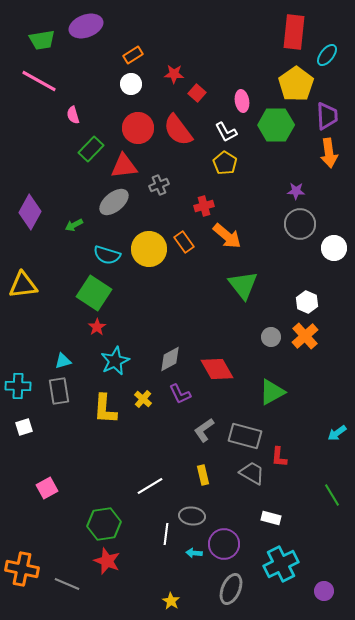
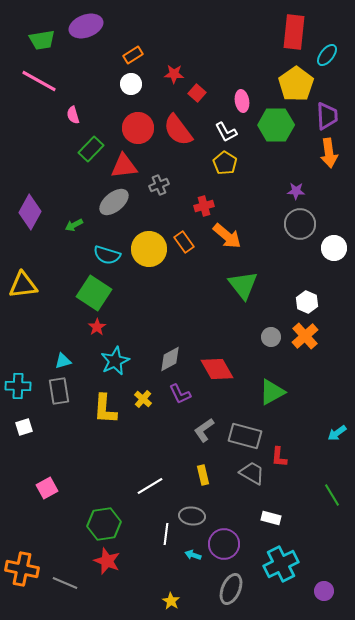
cyan arrow at (194, 553): moved 1 px left, 2 px down; rotated 14 degrees clockwise
gray line at (67, 584): moved 2 px left, 1 px up
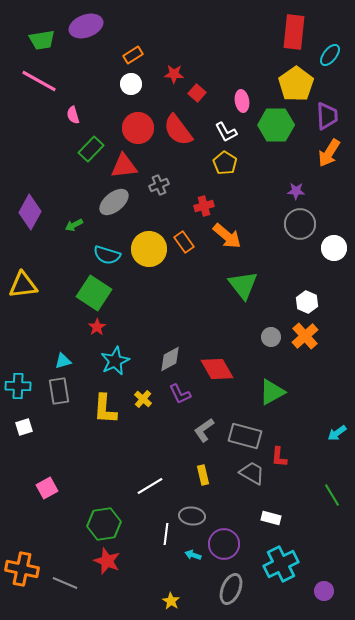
cyan ellipse at (327, 55): moved 3 px right
orange arrow at (329, 153): rotated 40 degrees clockwise
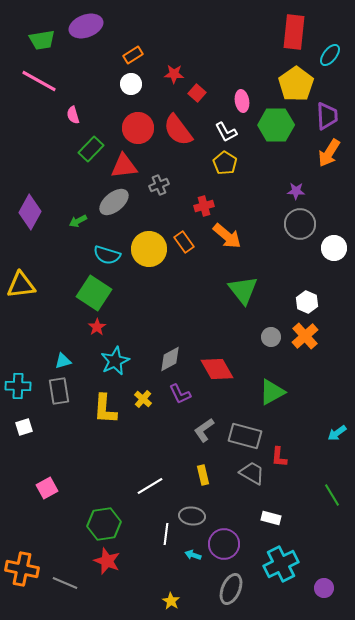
green arrow at (74, 225): moved 4 px right, 4 px up
yellow triangle at (23, 285): moved 2 px left
green triangle at (243, 285): moved 5 px down
purple circle at (324, 591): moved 3 px up
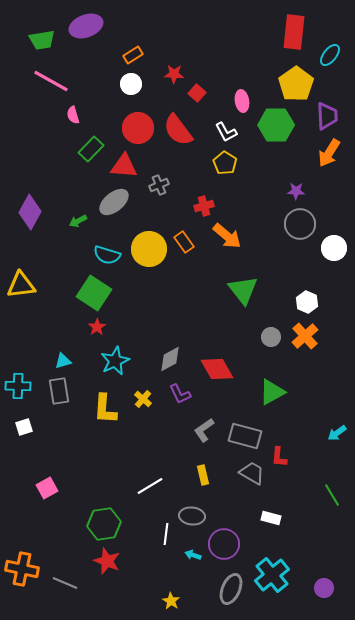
pink line at (39, 81): moved 12 px right
red triangle at (124, 166): rotated 12 degrees clockwise
cyan cross at (281, 564): moved 9 px left, 11 px down; rotated 12 degrees counterclockwise
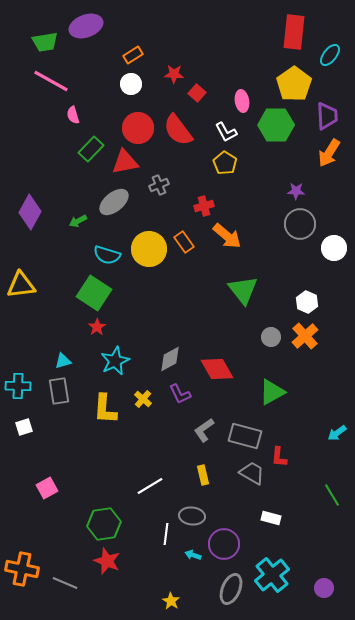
green trapezoid at (42, 40): moved 3 px right, 2 px down
yellow pentagon at (296, 84): moved 2 px left
red triangle at (124, 166): moved 1 px right, 4 px up; rotated 16 degrees counterclockwise
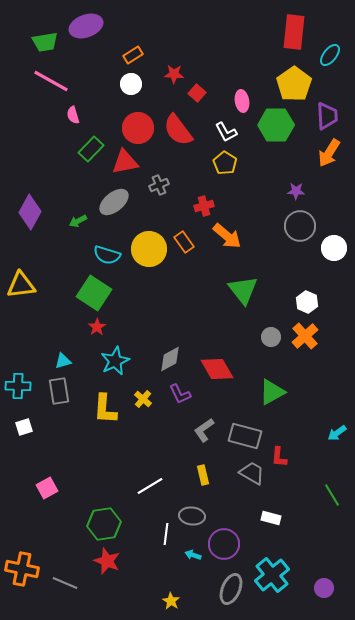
gray circle at (300, 224): moved 2 px down
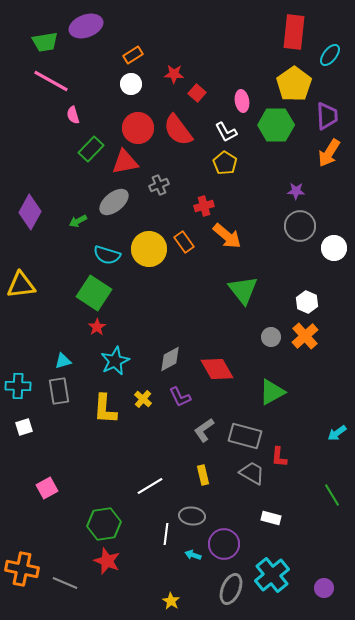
purple L-shape at (180, 394): moved 3 px down
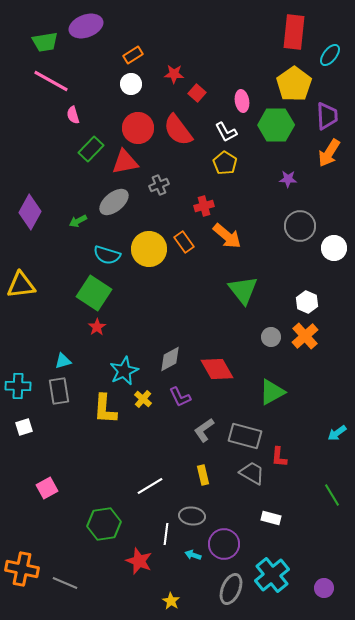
purple star at (296, 191): moved 8 px left, 12 px up
cyan star at (115, 361): moved 9 px right, 10 px down
red star at (107, 561): moved 32 px right
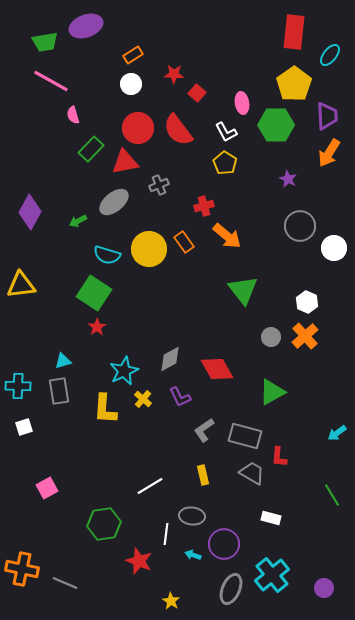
pink ellipse at (242, 101): moved 2 px down
purple star at (288, 179): rotated 24 degrees clockwise
